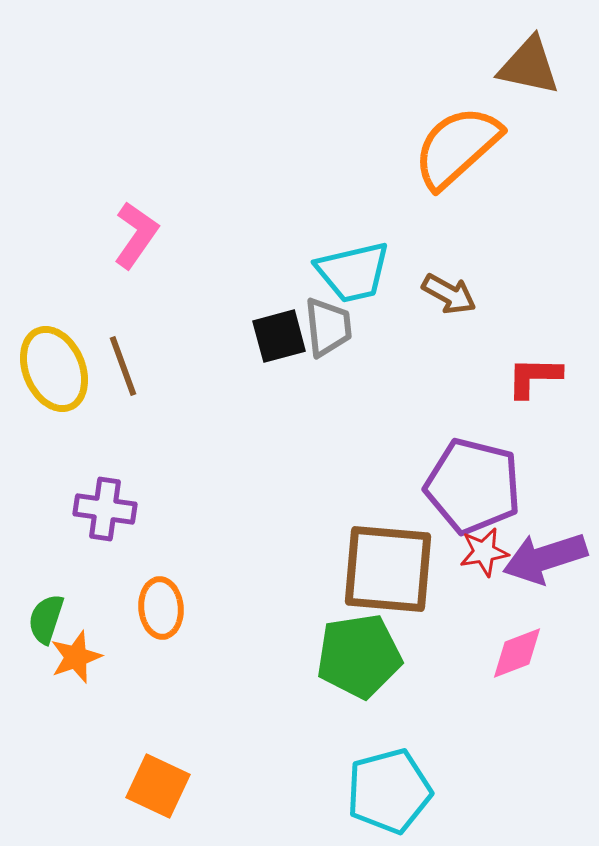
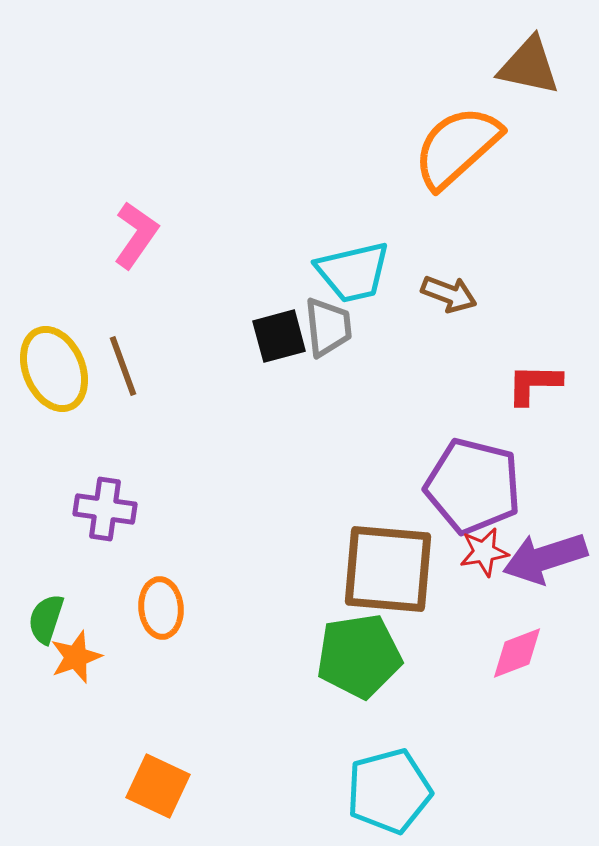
brown arrow: rotated 8 degrees counterclockwise
red L-shape: moved 7 px down
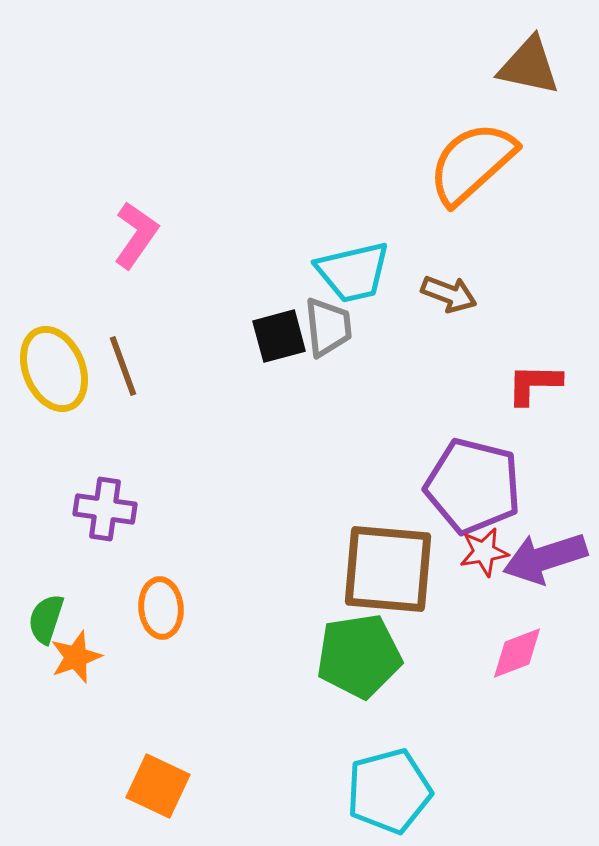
orange semicircle: moved 15 px right, 16 px down
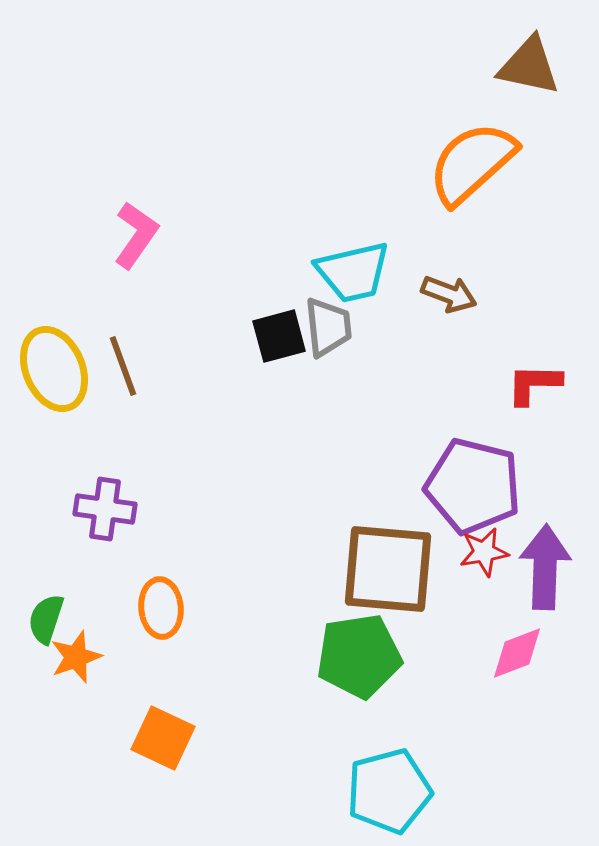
purple arrow: moved 9 px down; rotated 110 degrees clockwise
orange square: moved 5 px right, 48 px up
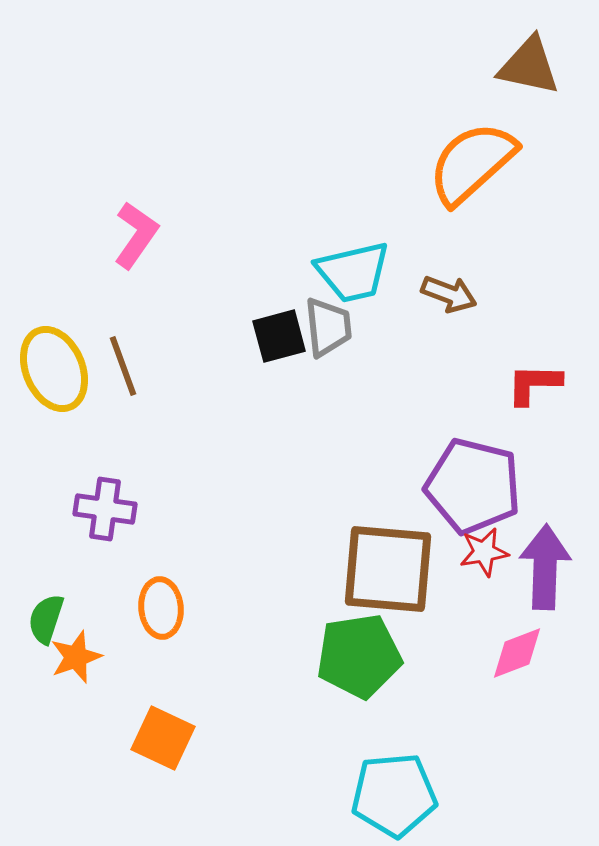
cyan pentagon: moved 5 px right, 4 px down; rotated 10 degrees clockwise
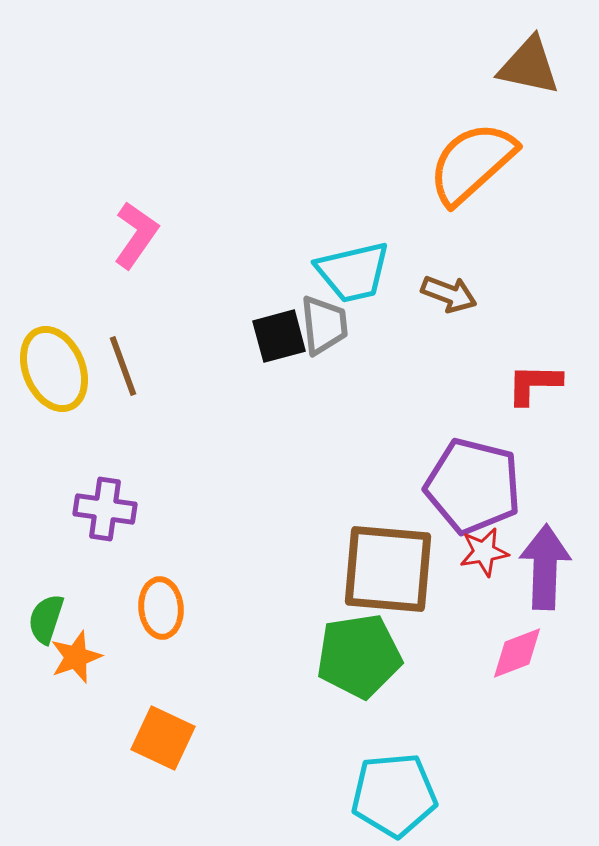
gray trapezoid: moved 4 px left, 2 px up
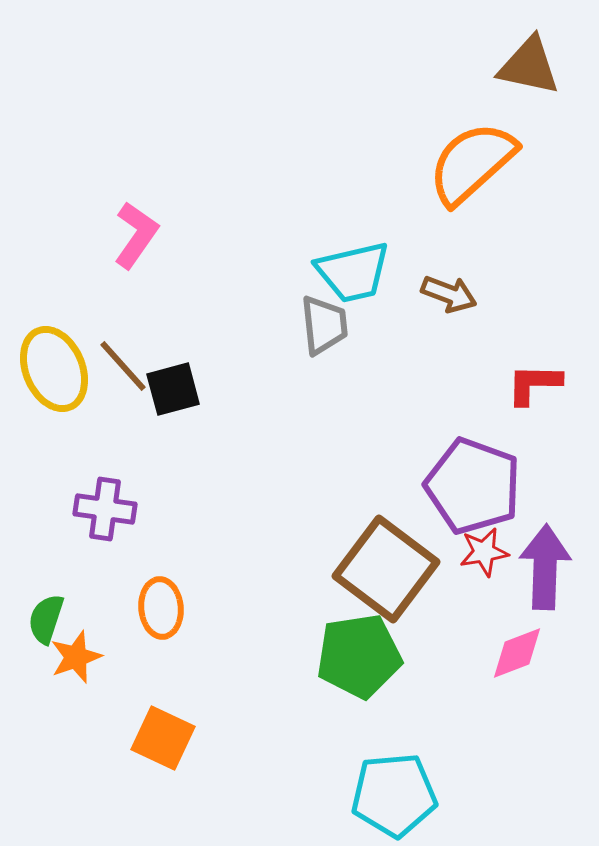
black square: moved 106 px left, 53 px down
brown line: rotated 22 degrees counterclockwise
purple pentagon: rotated 6 degrees clockwise
brown square: moved 2 px left; rotated 32 degrees clockwise
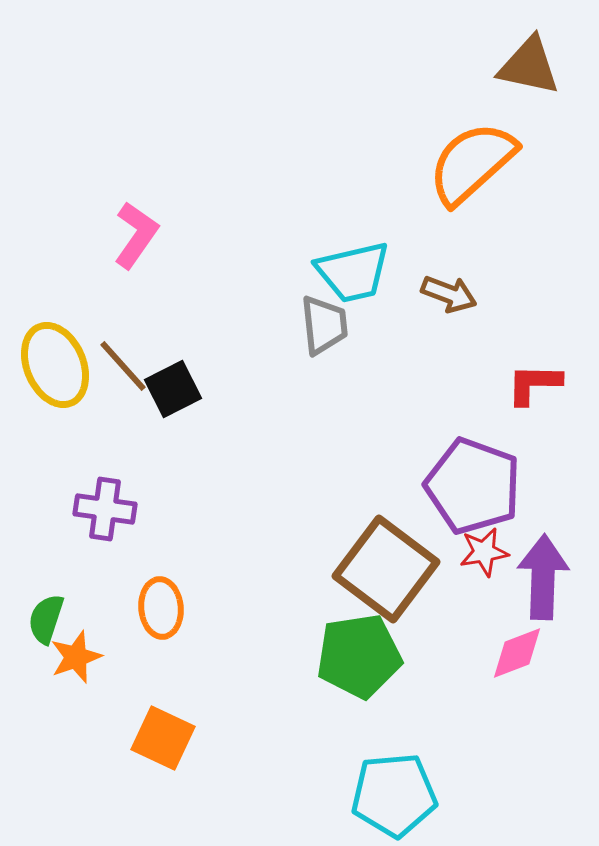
yellow ellipse: moved 1 px right, 4 px up
black square: rotated 12 degrees counterclockwise
purple arrow: moved 2 px left, 10 px down
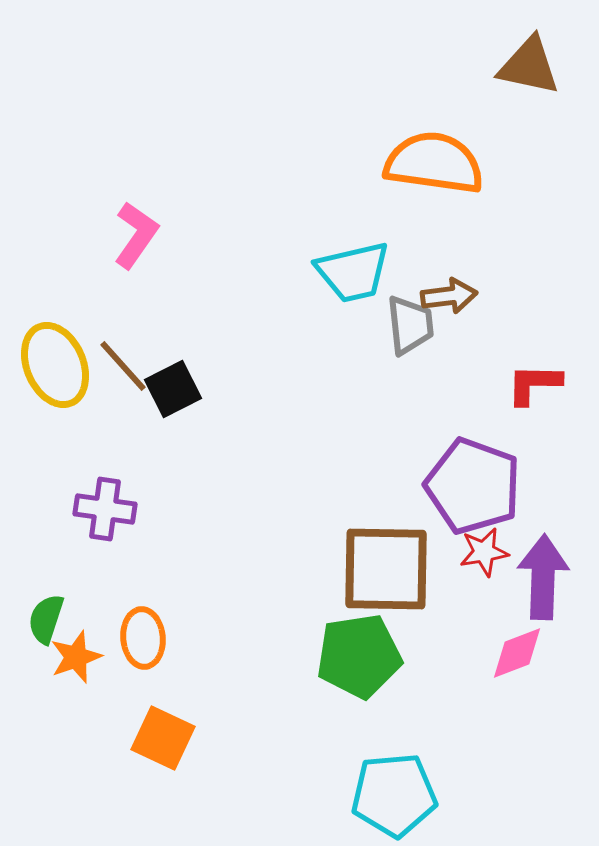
orange semicircle: moved 38 px left; rotated 50 degrees clockwise
brown arrow: moved 2 px down; rotated 28 degrees counterclockwise
gray trapezoid: moved 86 px right
brown square: rotated 36 degrees counterclockwise
orange ellipse: moved 18 px left, 30 px down
